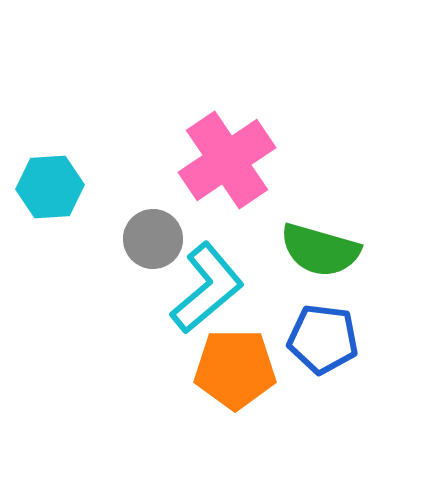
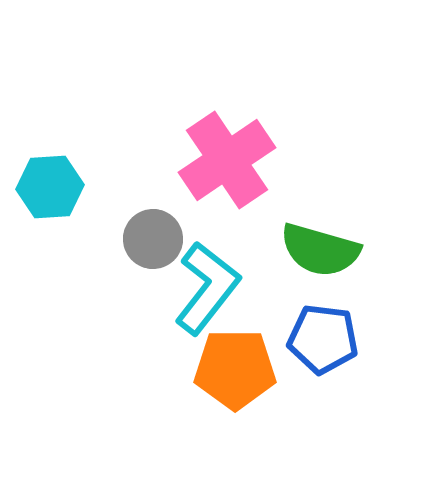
cyan L-shape: rotated 12 degrees counterclockwise
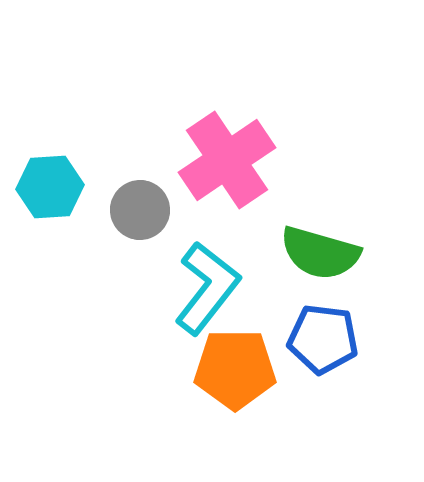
gray circle: moved 13 px left, 29 px up
green semicircle: moved 3 px down
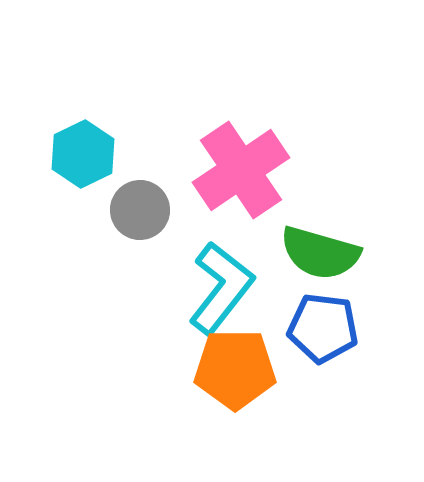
pink cross: moved 14 px right, 10 px down
cyan hexagon: moved 33 px right, 33 px up; rotated 22 degrees counterclockwise
cyan L-shape: moved 14 px right
blue pentagon: moved 11 px up
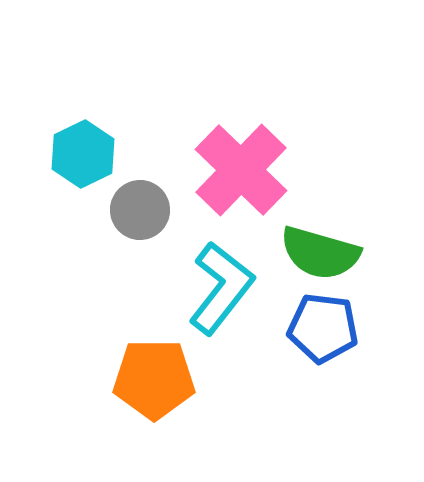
pink cross: rotated 12 degrees counterclockwise
orange pentagon: moved 81 px left, 10 px down
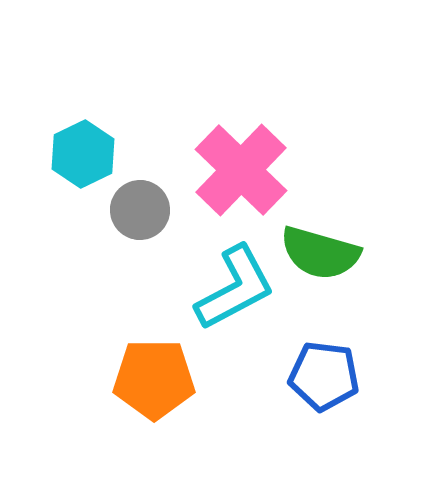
cyan L-shape: moved 14 px right; rotated 24 degrees clockwise
blue pentagon: moved 1 px right, 48 px down
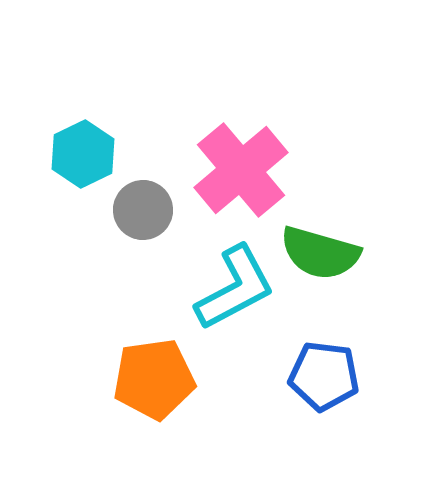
pink cross: rotated 6 degrees clockwise
gray circle: moved 3 px right
orange pentagon: rotated 8 degrees counterclockwise
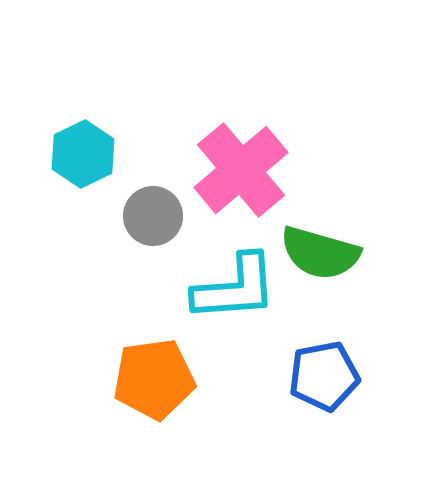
gray circle: moved 10 px right, 6 px down
cyan L-shape: rotated 24 degrees clockwise
blue pentagon: rotated 18 degrees counterclockwise
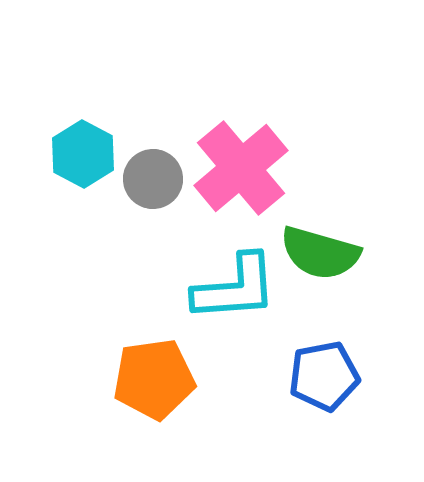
cyan hexagon: rotated 6 degrees counterclockwise
pink cross: moved 2 px up
gray circle: moved 37 px up
